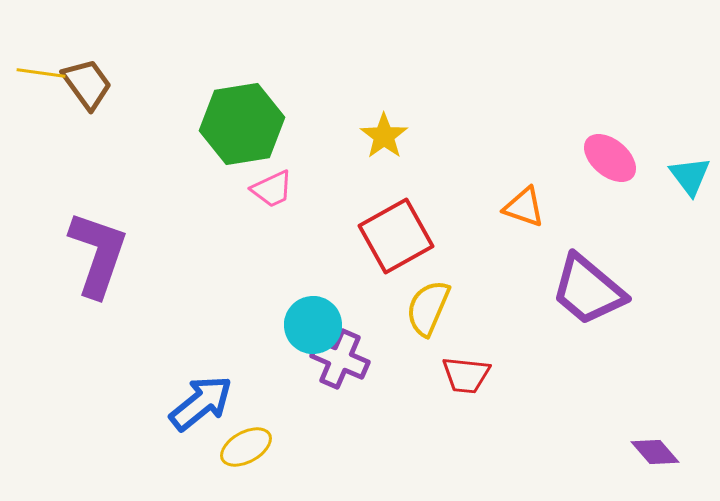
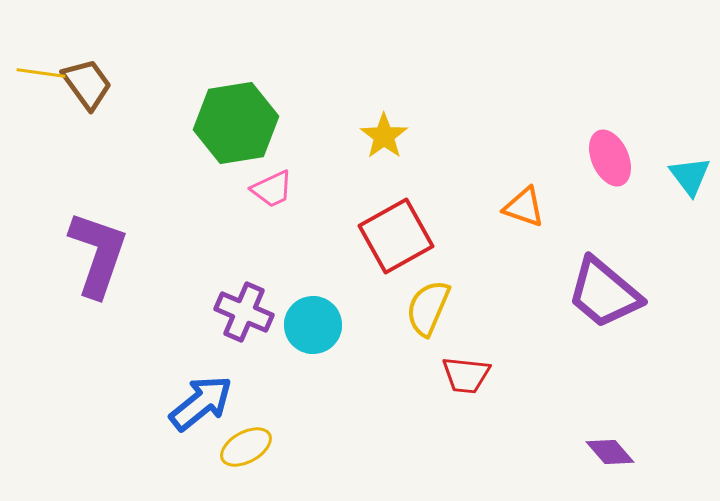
green hexagon: moved 6 px left, 1 px up
pink ellipse: rotated 26 degrees clockwise
purple trapezoid: moved 16 px right, 3 px down
purple cross: moved 96 px left, 47 px up
purple diamond: moved 45 px left
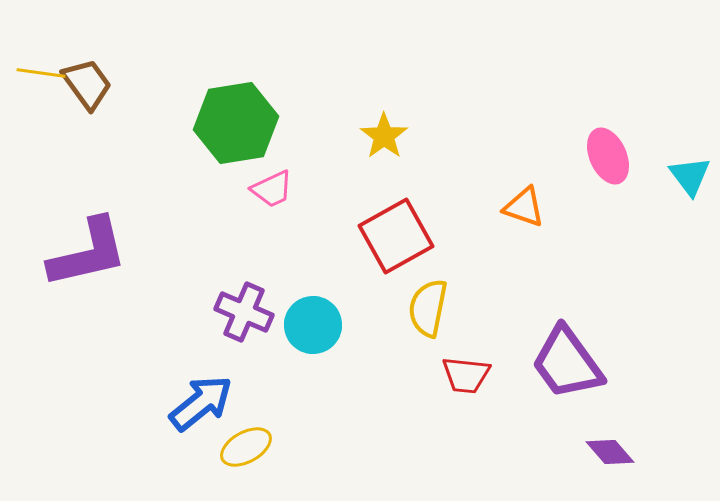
pink ellipse: moved 2 px left, 2 px up
purple L-shape: moved 10 px left, 1 px up; rotated 58 degrees clockwise
purple trapezoid: moved 37 px left, 70 px down; rotated 14 degrees clockwise
yellow semicircle: rotated 12 degrees counterclockwise
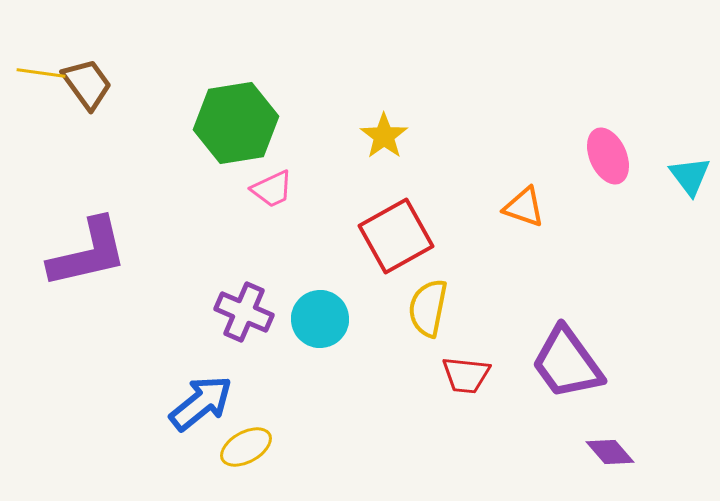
cyan circle: moved 7 px right, 6 px up
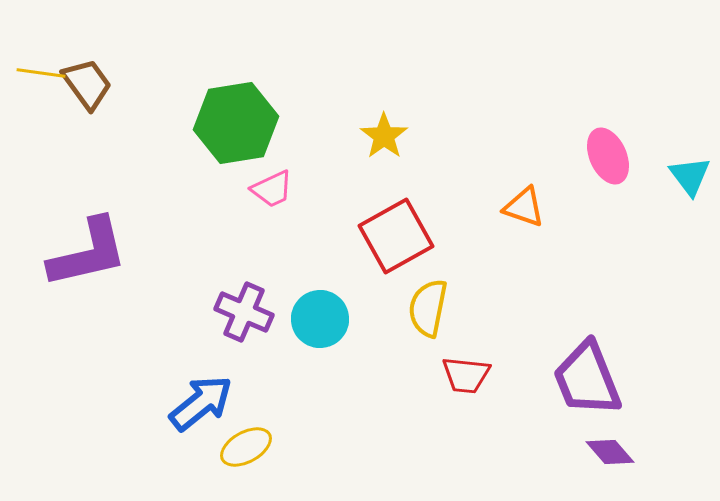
purple trapezoid: moved 20 px right, 16 px down; rotated 14 degrees clockwise
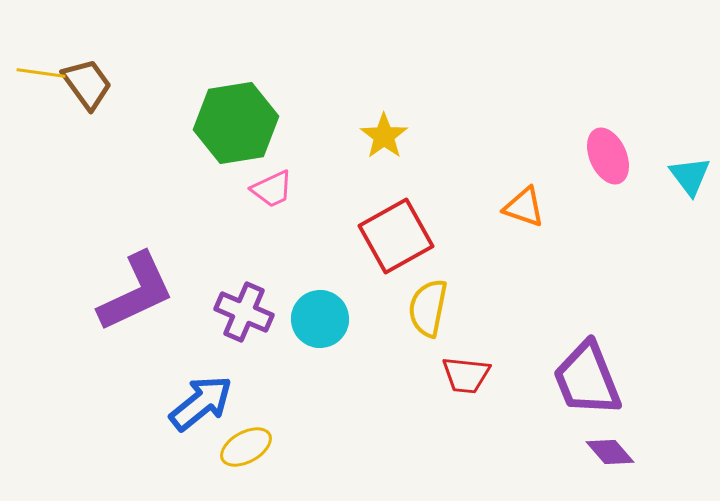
purple L-shape: moved 48 px right, 39 px down; rotated 12 degrees counterclockwise
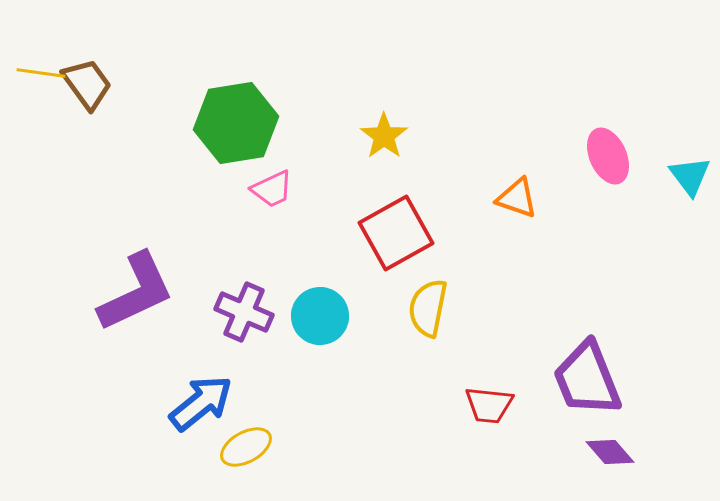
orange triangle: moved 7 px left, 9 px up
red square: moved 3 px up
cyan circle: moved 3 px up
red trapezoid: moved 23 px right, 30 px down
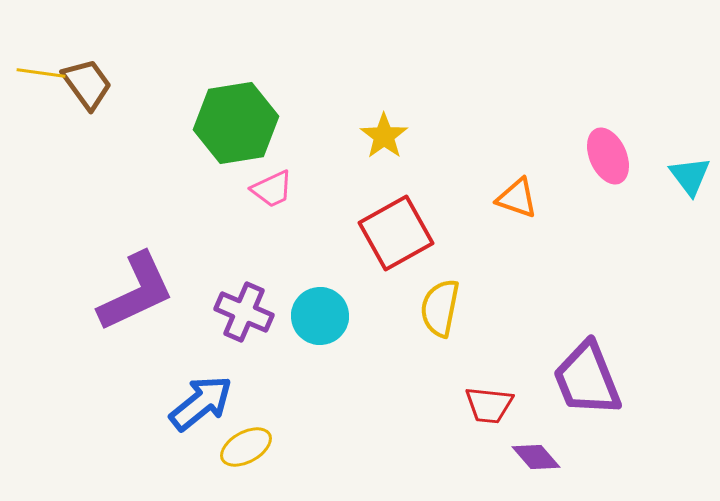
yellow semicircle: moved 12 px right
purple diamond: moved 74 px left, 5 px down
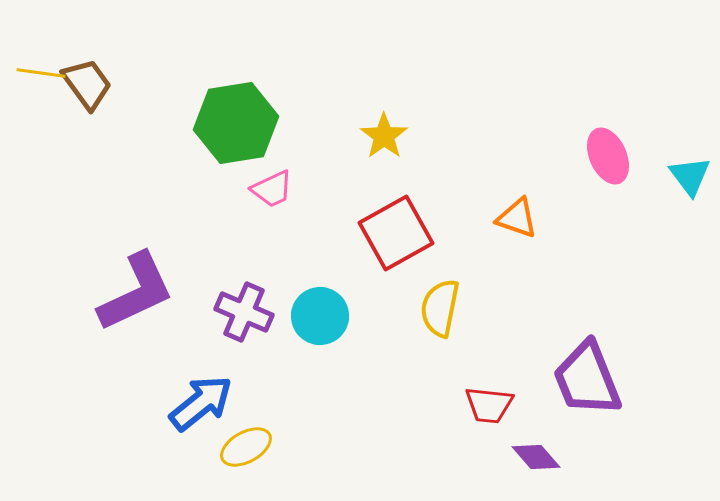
orange triangle: moved 20 px down
